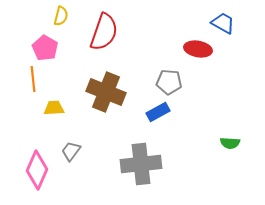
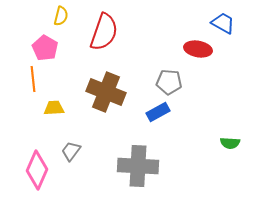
gray cross: moved 3 px left, 2 px down; rotated 9 degrees clockwise
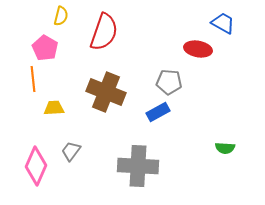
green semicircle: moved 5 px left, 5 px down
pink diamond: moved 1 px left, 4 px up
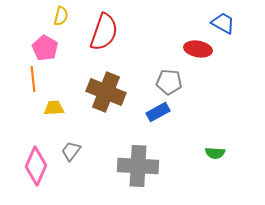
green semicircle: moved 10 px left, 5 px down
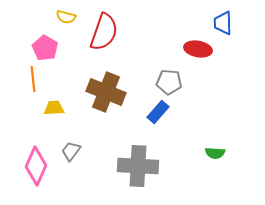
yellow semicircle: moved 5 px right, 1 px down; rotated 90 degrees clockwise
blue trapezoid: rotated 120 degrees counterclockwise
blue rectangle: rotated 20 degrees counterclockwise
